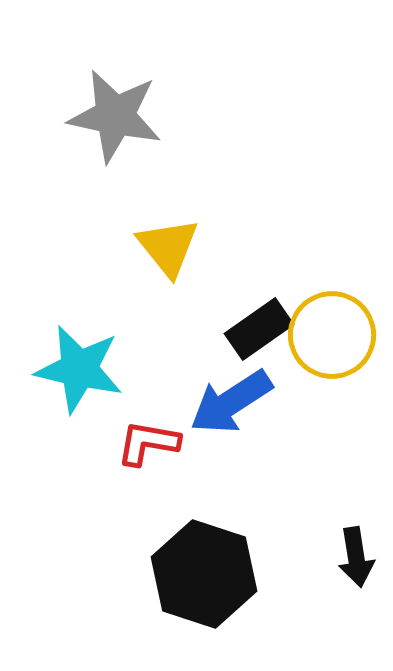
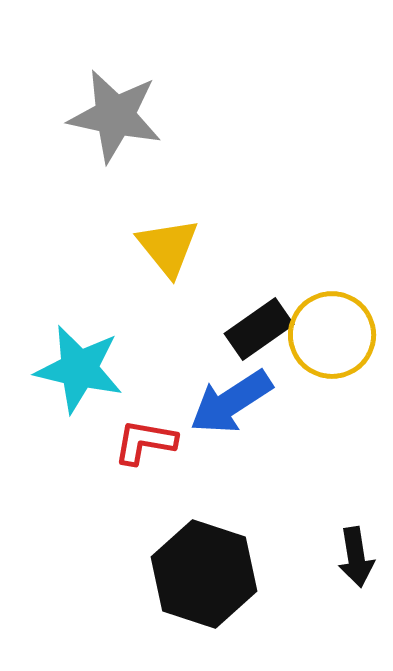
red L-shape: moved 3 px left, 1 px up
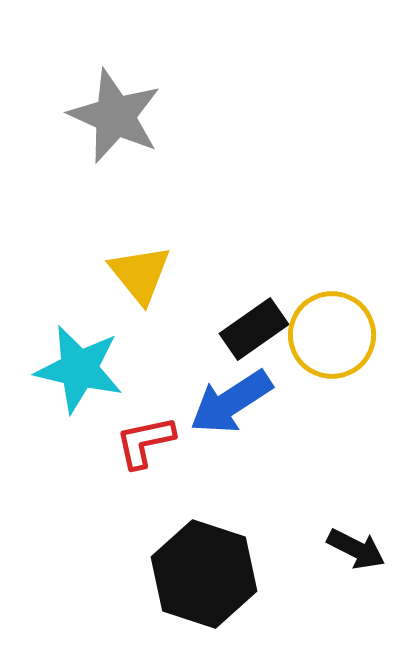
gray star: rotated 12 degrees clockwise
yellow triangle: moved 28 px left, 27 px down
black rectangle: moved 5 px left
red L-shape: rotated 22 degrees counterclockwise
black arrow: moved 8 px up; rotated 54 degrees counterclockwise
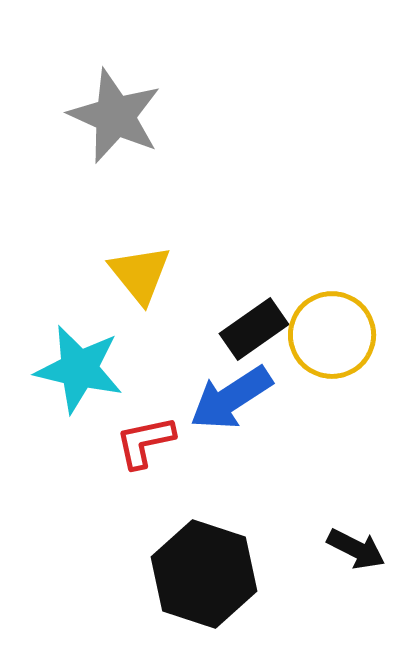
blue arrow: moved 4 px up
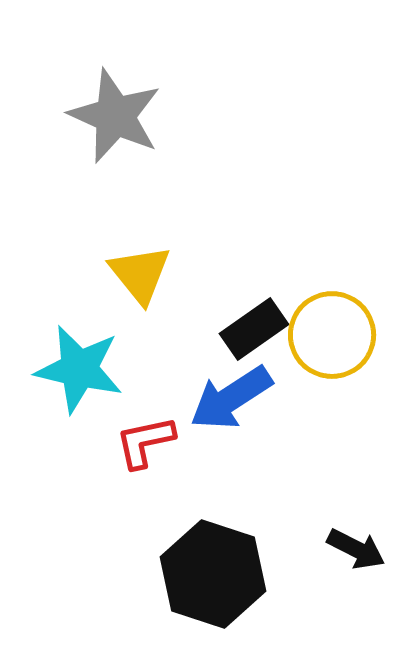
black hexagon: moved 9 px right
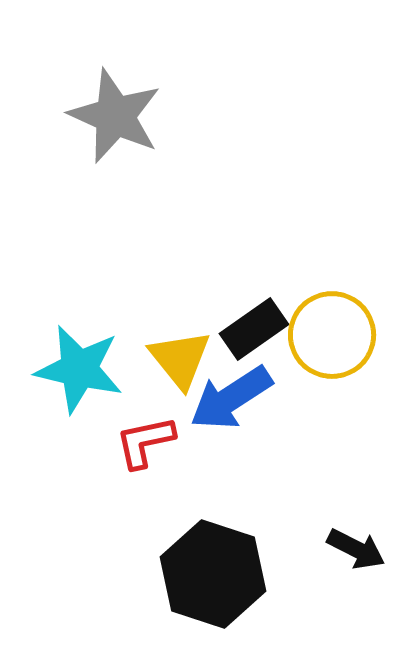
yellow triangle: moved 40 px right, 85 px down
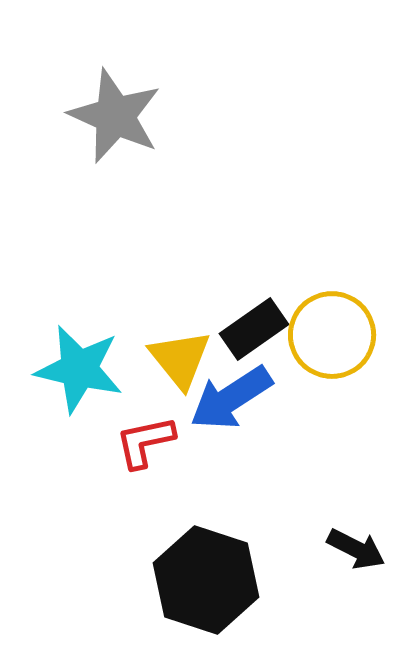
black hexagon: moved 7 px left, 6 px down
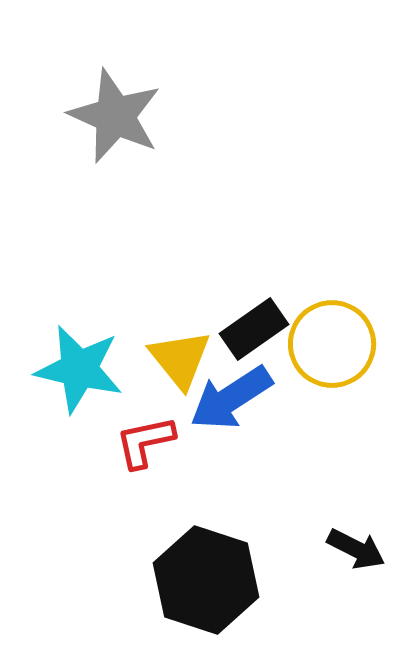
yellow circle: moved 9 px down
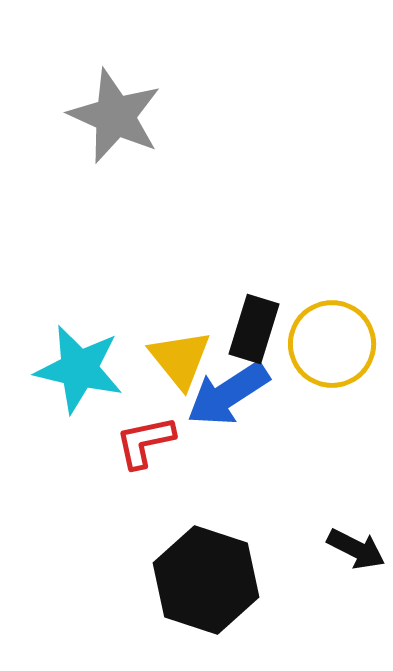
black rectangle: rotated 38 degrees counterclockwise
blue arrow: moved 3 px left, 4 px up
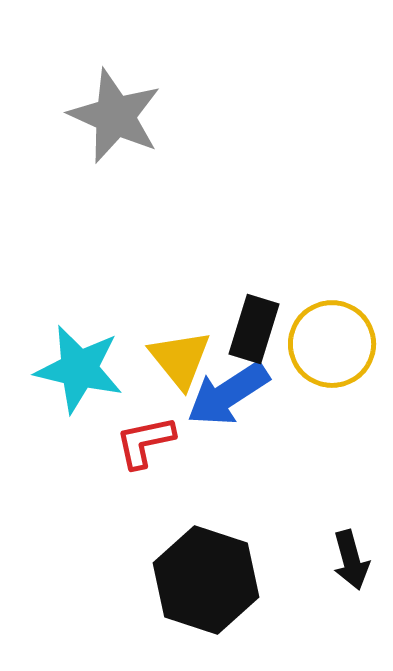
black arrow: moved 5 px left, 11 px down; rotated 48 degrees clockwise
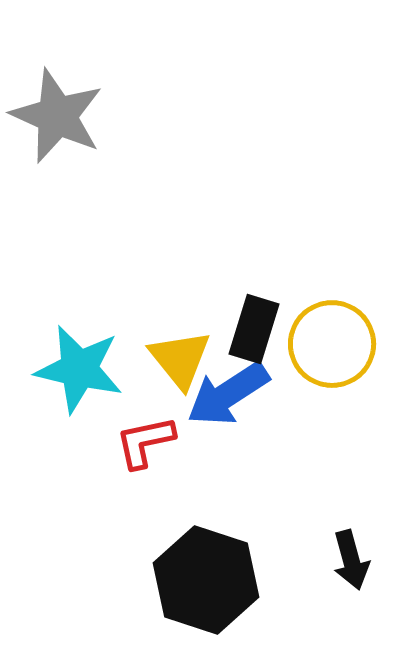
gray star: moved 58 px left
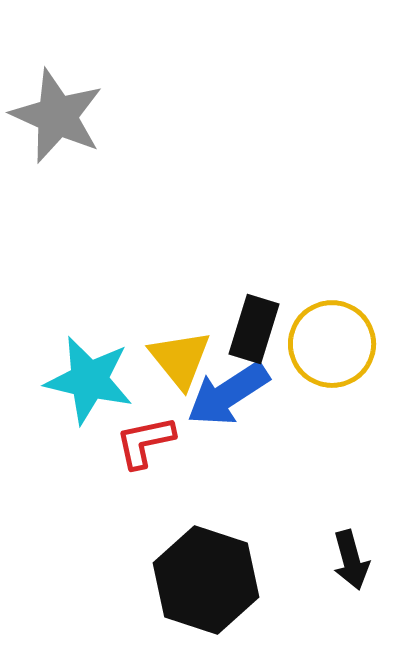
cyan star: moved 10 px right, 11 px down
